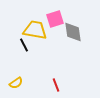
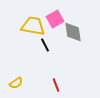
pink square: rotated 12 degrees counterclockwise
yellow trapezoid: moved 2 px left, 4 px up
black line: moved 21 px right
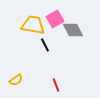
yellow trapezoid: moved 1 px up
gray diamond: moved 2 px up; rotated 20 degrees counterclockwise
yellow semicircle: moved 3 px up
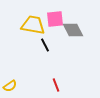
pink square: rotated 24 degrees clockwise
yellow semicircle: moved 6 px left, 6 px down
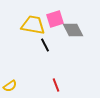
pink square: rotated 12 degrees counterclockwise
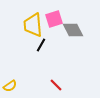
pink square: moved 1 px left
yellow trapezoid: rotated 105 degrees counterclockwise
black line: moved 4 px left; rotated 56 degrees clockwise
red line: rotated 24 degrees counterclockwise
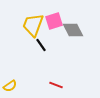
pink square: moved 2 px down
yellow trapezoid: rotated 25 degrees clockwise
black line: rotated 64 degrees counterclockwise
red line: rotated 24 degrees counterclockwise
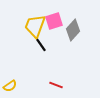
yellow trapezoid: moved 2 px right, 1 px down
gray diamond: rotated 70 degrees clockwise
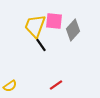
pink square: rotated 24 degrees clockwise
red line: rotated 56 degrees counterclockwise
